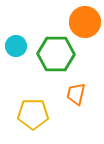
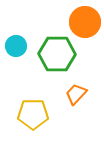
green hexagon: moved 1 px right
orange trapezoid: rotated 30 degrees clockwise
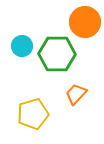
cyan circle: moved 6 px right
yellow pentagon: rotated 16 degrees counterclockwise
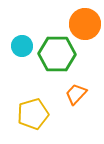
orange circle: moved 2 px down
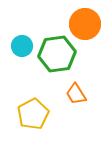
green hexagon: rotated 9 degrees counterclockwise
orange trapezoid: rotated 75 degrees counterclockwise
yellow pentagon: rotated 12 degrees counterclockwise
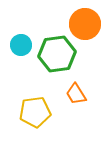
cyan circle: moved 1 px left, 1 px up
yellow pentagon: moved 2 px right, 2 px up; rotated 20 degrees clockwise
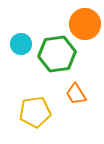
cyan circle: moved 1 px up
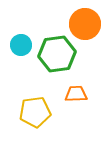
cyan circle: moved 1 px down
orange trapezoid: rotated 120 degrees clockwise
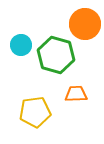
green hexagon: moved 1 px left, 1 px down; rotated 24 degrees clockwise
